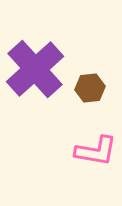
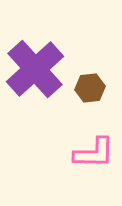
pink L-shape: moved 2 px left, 2 px down; rotated 9 degrees counterclockwise
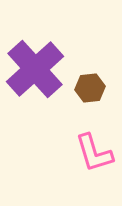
pink L-shape: rotated 72 degrees clockwise
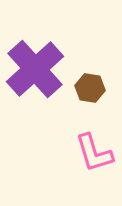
brown hexagon: rotated 16 degrees clockwise
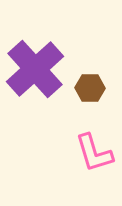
brown hexagon: rotated 8 degrees counterclockwise
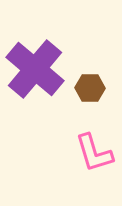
purple cross: rotated 8 degrees counterclockwise
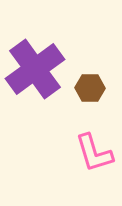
purple cross: rotated 14 degrees clockwise
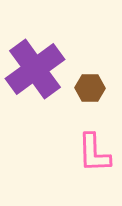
pink L-shape: rotated 15 degrees clockwise
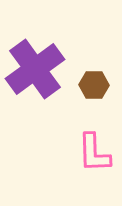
brown hexagon: moved 4 px right, 3 px up
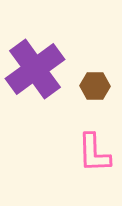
brown hexagon: moved 1 px right, 1 px down
